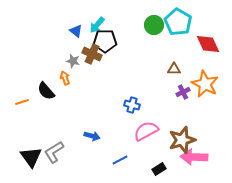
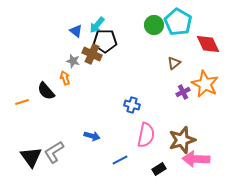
brown triangle: moved 6 px up; rotated 40 degrees counterclockwise
pink semicircle: moved 4 px down; rotated 130 degrees clockwise
pink arrow: moved 2 px right, 2 px down
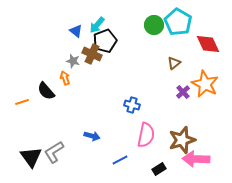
black pentagon: rotated 20 degrees counterclockwise
purple cross: rotated 16 degrees counterclockwise
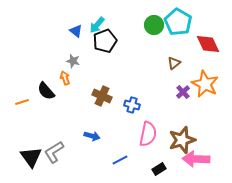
brown cross: moved 10 px right, 42 px down
pink semicircle: moved 2 px right, 1 px up
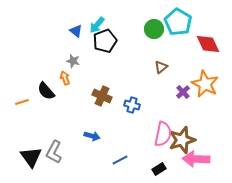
green circle: moved 4 px down
brown triangle: moved 13 px left, 4 px down
pink semicircle: moved 15 px right
gray L-shape: rotated 30 degrees counterclockwise
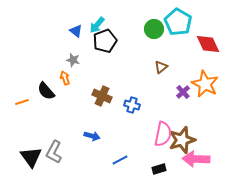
gray star: moved 1 px up
black rectangle: rotated 16 degrees clockwise
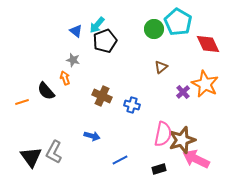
pink arrow: rotated 24 degrees clockwise
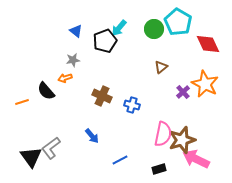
cyan arrow: moved 22 px right, 3 px down
gray star: rotated 24 degrees counterclockwise
orange arrow: rotated 88 degrees counterclockwise
blue arrow: rotated 35 degrees clockwise
gray L-shape: moved 3 px left, 4 px up; rotated 25 degrees clockwise
